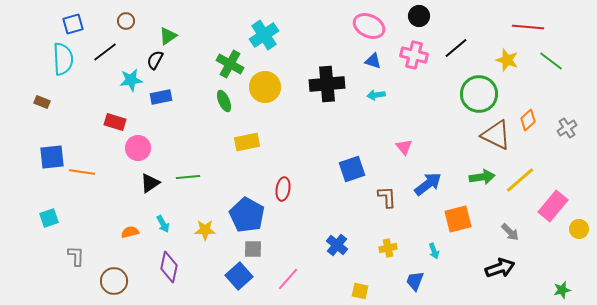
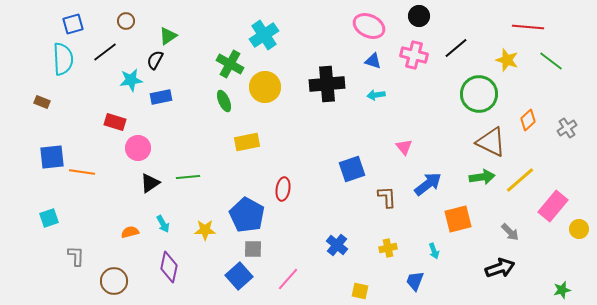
brown triangle at (496, 135): moved 5 px left, 7 px down
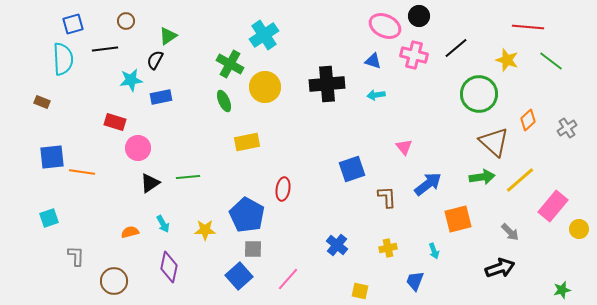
pink ellipse at (369, 26): moved 16 px right
black line at (105, 52): moved 3 px up; rotated 30 degrees clockwise
brown triangle at (491, 142): moved 3 px right; rotated 16 degrees clockwise
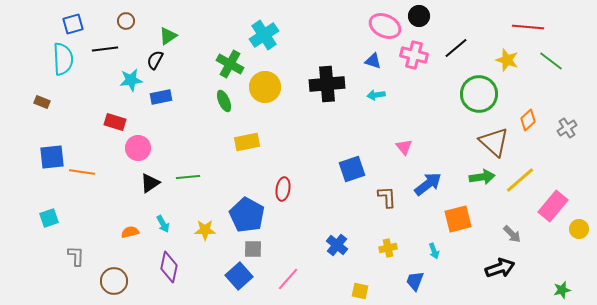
gray arrow at (510, 232): moved 2 px right, 2 px down
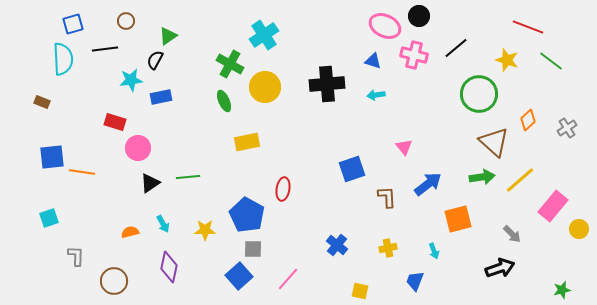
red line at (528, 27): rotated 16 degrees clockwise
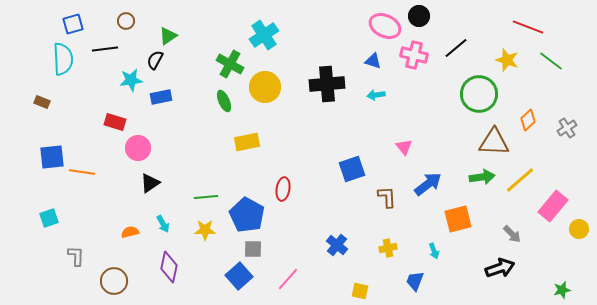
brown triangle at (494, 142): rotated 40 degrees counterclockwise
green line at (188, 177): moved 18 px right, 20 px down
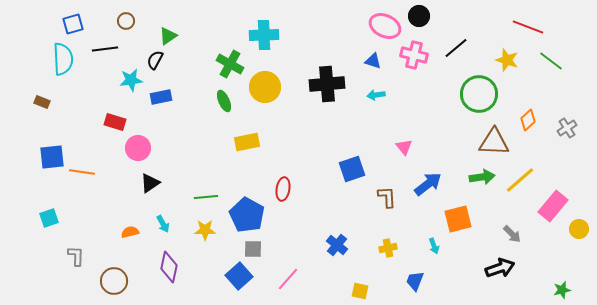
cyan cross at (264, 35): rotated 32 degrees clockwise
cyan arrow at (434, 251): moved 5 px up
